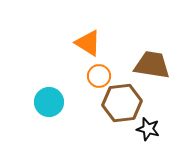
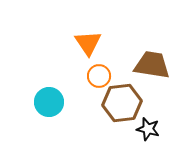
orange triangle: rotated 24 degrees clockwise
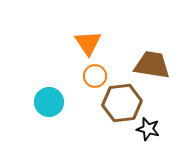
orange circle: moved 4 px left
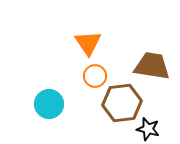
brown trapezoid: moved 1 px down
cyan circle: moved 2 px down
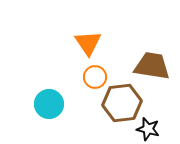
orange circle: moved 1 px down
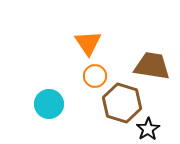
orange circle: moved 1 px up
brown hexagon: rotated 24 degrees clockwise
black star: rotated 25 degrees clockwise
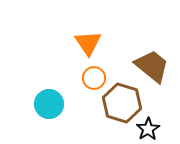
brown trapezoid: rotated 30 degrees clockwise
orange circle: moved 1 px left, 2 px down
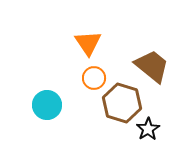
cyan circle: moved 2 px left, 1 px down
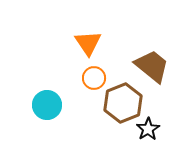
brown hexagon: moved 1 px right; rotated 21 degrees clockwise
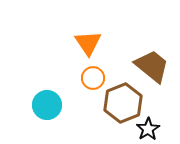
orange circle: moved 1 px left
